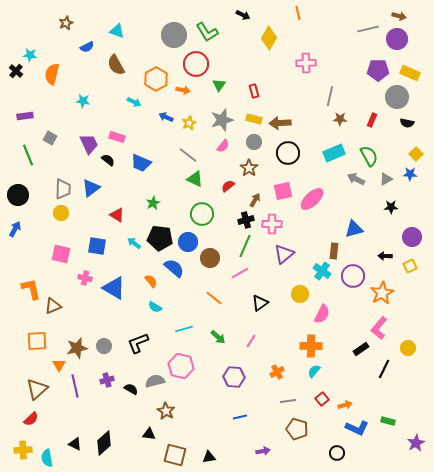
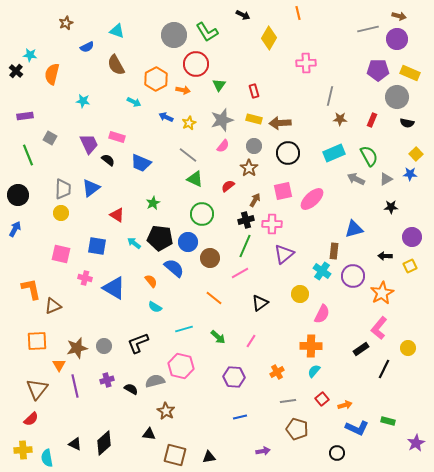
gray circle at (254, 142): moved 4 px down
brown triangle at (37, 389): rotated 10 degrees counterclockwise
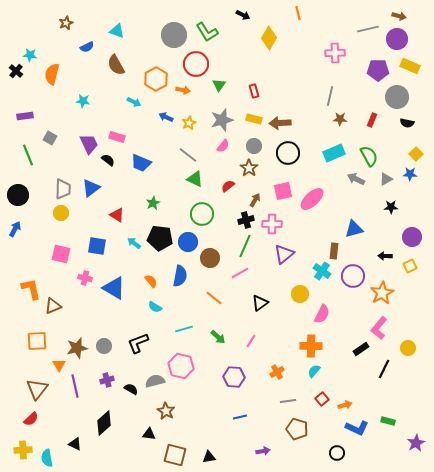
pink cross at (306, 63): moved 29 px right, 10 px up
yellow rectangle at (410, 73): moved 7 px up
blue semicircle at (174, 268): moved 6 px right, 8 px down; rotated 60 degrees clockwise
black diamond at (104, 443): moved 20 px up
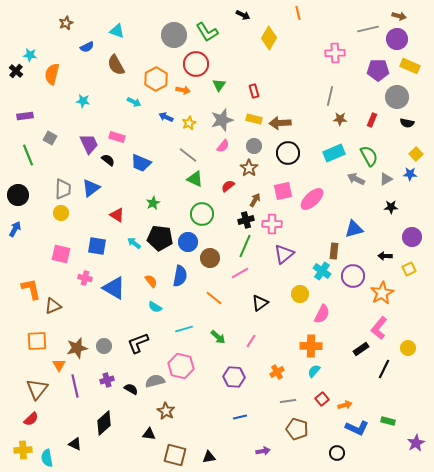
yellow square at (410, 266): moved 1 px left, 3 px down
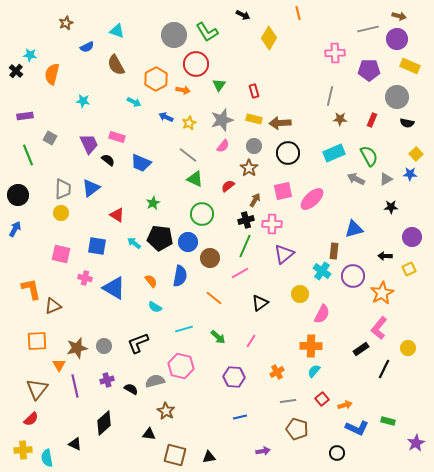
purple pentagon at (378, 70): moved 9 px left
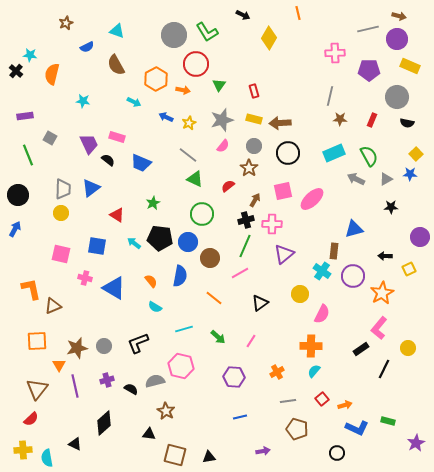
purple circle at (412, 237): moved 8 px right
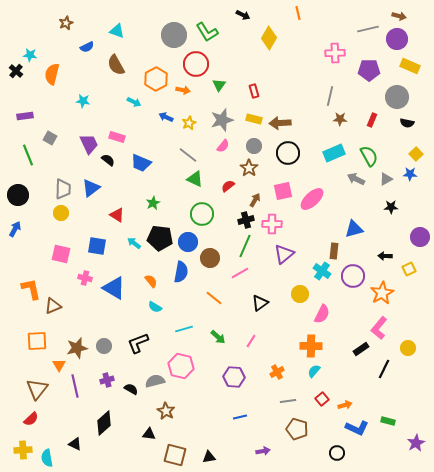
blue semicircle at (180, 276): moved 1 px right, 4 px up
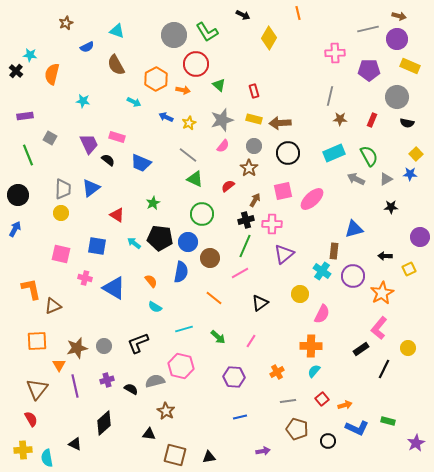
green triangle at (219, 85): rotated 24 degrees counterclockwise
red semicircle at (31, 419): rotated 77 degrees counterclockwise
black circle at (337, 453): moved 9 px left, 12 px up
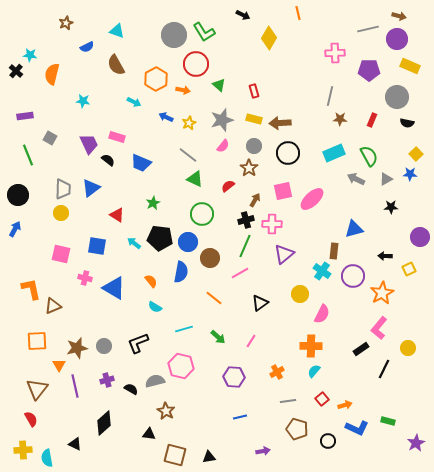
green L-shape at (207, 32): moved 3 px left
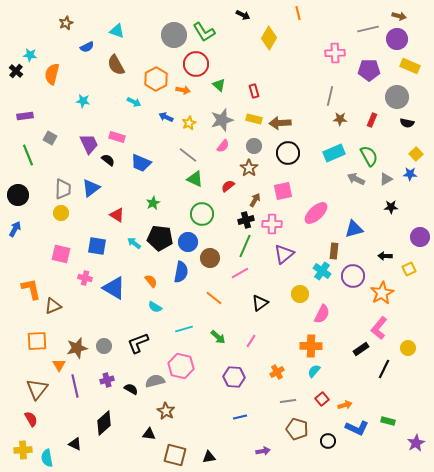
pink ellipse at (312, 199): moved 4 px right, 14 px down
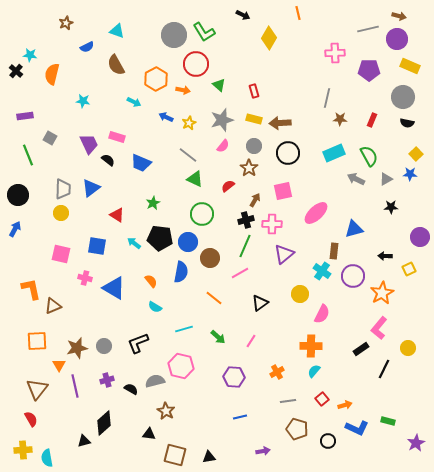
gray line at (330, 96): moved 3 px left, 2 px down
gray circle at (397, 97): moved 6 px right
black triangle at (75, 444): moved 9 px right, 3 px up; rotated 40 degrees counterclockwise
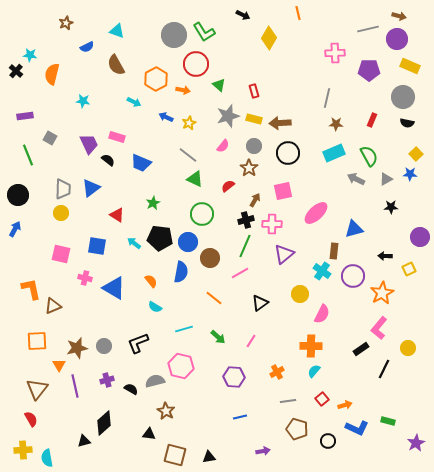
brown star at (340, 119): moved 4 px left, 5 px down
gray star at (222, 120): moved 6 px right, 4 px up
